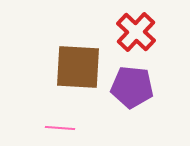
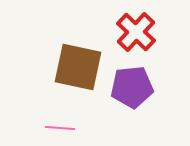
brown square: rotated 9 degrees clockwise
purple pentagon: rotated 12 degrees counterclockwise
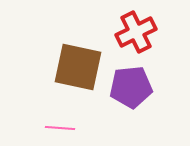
red cross: rotated 21 degrees clockwise
purple pentagon: moved 1 px left
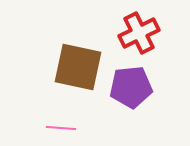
red cross: moved 3 px right, 1 px down
pink line: moved 1 px right
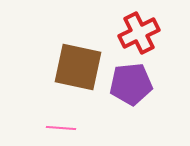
purple pentagon: moved 3 px up
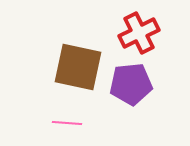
pink line: moved 6 px right, 5 px up
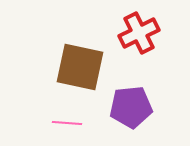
brown square: moved 2 px right
purple pentagon: moved 23 px down
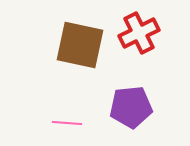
brown square: moved 22 px up
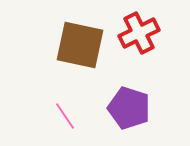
purple pentagon: moved 2 px left, 1 px down; rotated 24 degrees clockwise
pink line: moved 2 px left, 7 px up; rotated 52 degrees clockwise
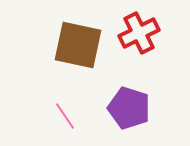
brown square: moved 2 px left
